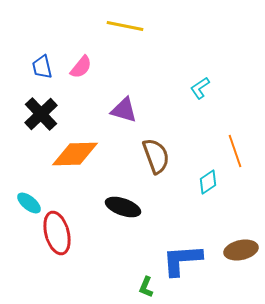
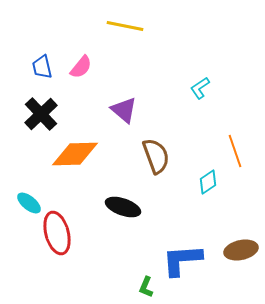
purple triangle: rotated 24 degrees clockwise
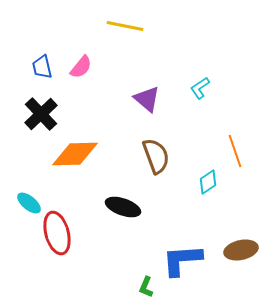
purple triangle: moved 23 px right, 11 px up
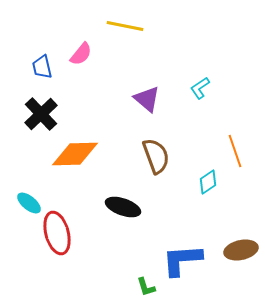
pink semicircle: moved 13 px up
green L-shape: rotated 40 degrees counterclockwise
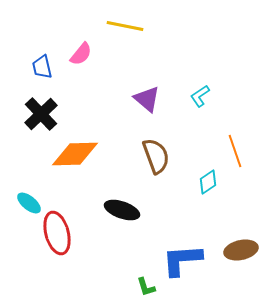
cyan L-shape: moved 8 px down
black ellipse: moved 1 px left, 3 px down
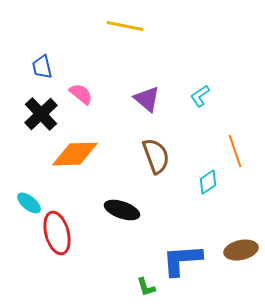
pink semicircle: moved 40 px down; rotated 90 degrees counterclockwise
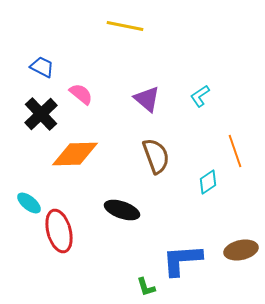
blue trapezoid: rotated 130 degrees clockwise
red ellipse: moved 2 px right, 2 px up
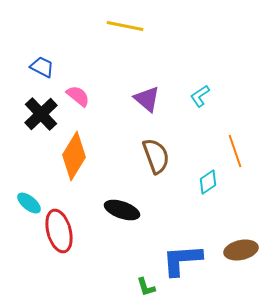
pink semicircle: moved 3 px left, 2 px down
orange diamond: moved 1 px left, 2 px down; rotated 57 degrees counterclockwise
